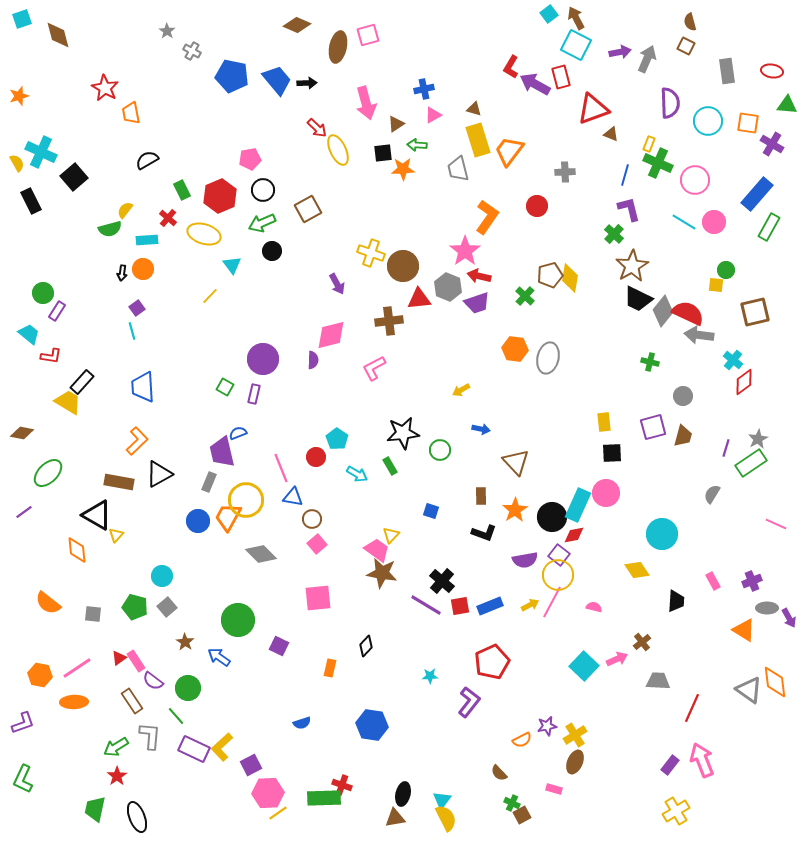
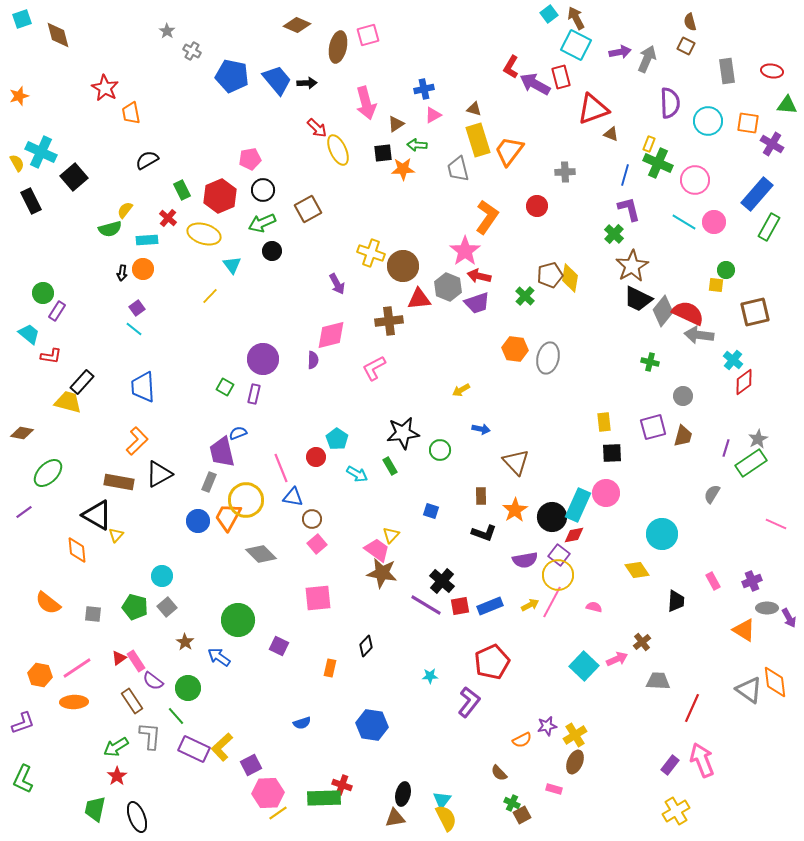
cyan line at (132, 331): moved 2 px right, 2 px up; rotated 36 degrees counterclockwise
yellow trapezoid at (68, 402): rotated 16 degrees counterclockwise
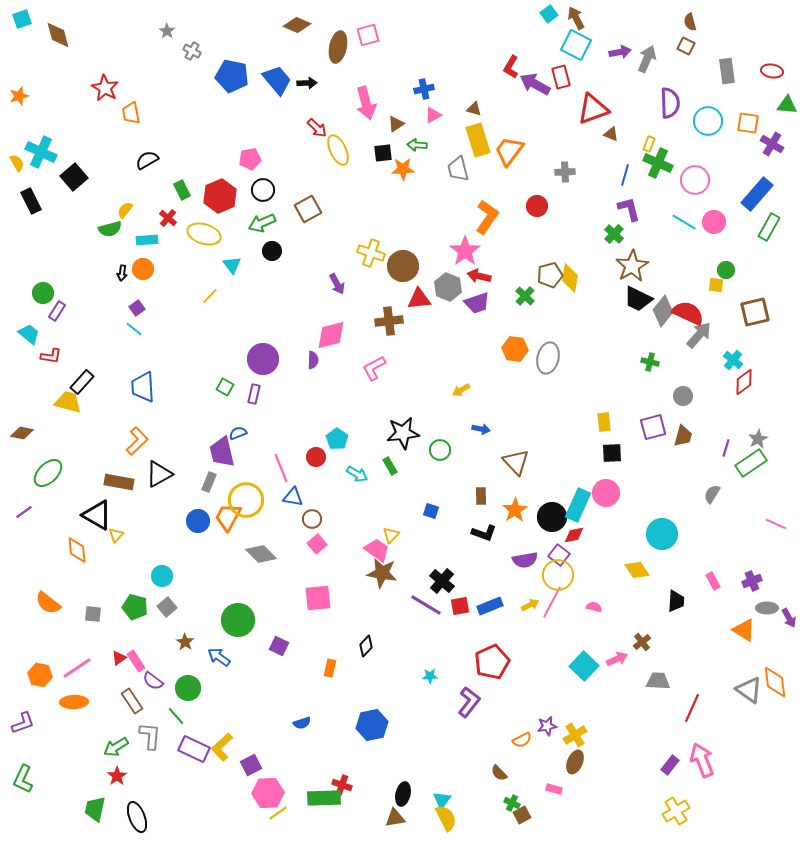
gray arrow at (699, 335): rotated 124 degrees clockwise
blue hexagon at (372, 725): rotated 20 degrees counterclockwise
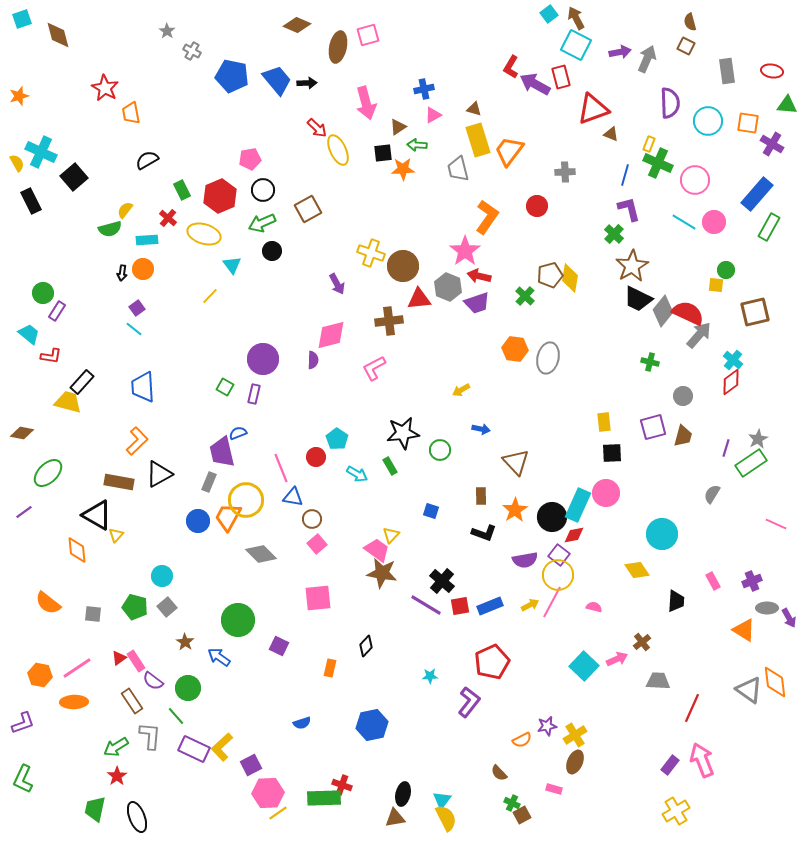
brown triangle at (396, 124): moved 2 px right, 3 px down
red diamond at (744, 382): moved 13 px left
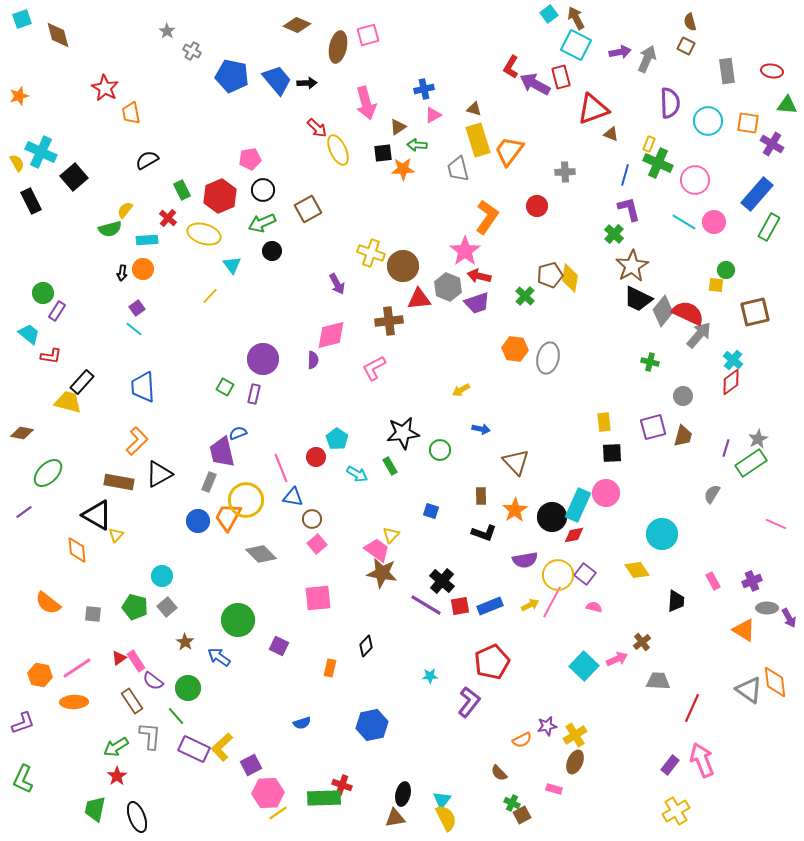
purple square at (559, 555): moved 26 px right, 19 px down
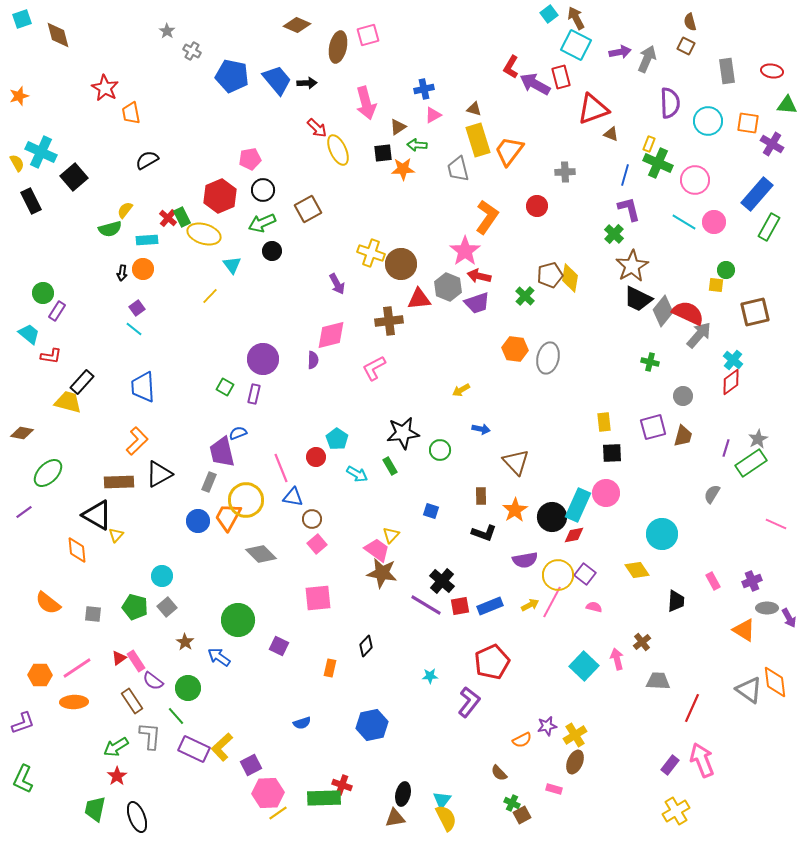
green rectangle at (182, 190): moved 27 px down
brown circle at (403, 266): moved 2 px left, 2 px up
brown rectangle at (119, 482): rotated 12 degrees counterclockwise
pink arrow at (617, 659): rotated 80 degrees counterclockwise
orange hexagon at (40, 675): rotated 10 degrees counterclockwise
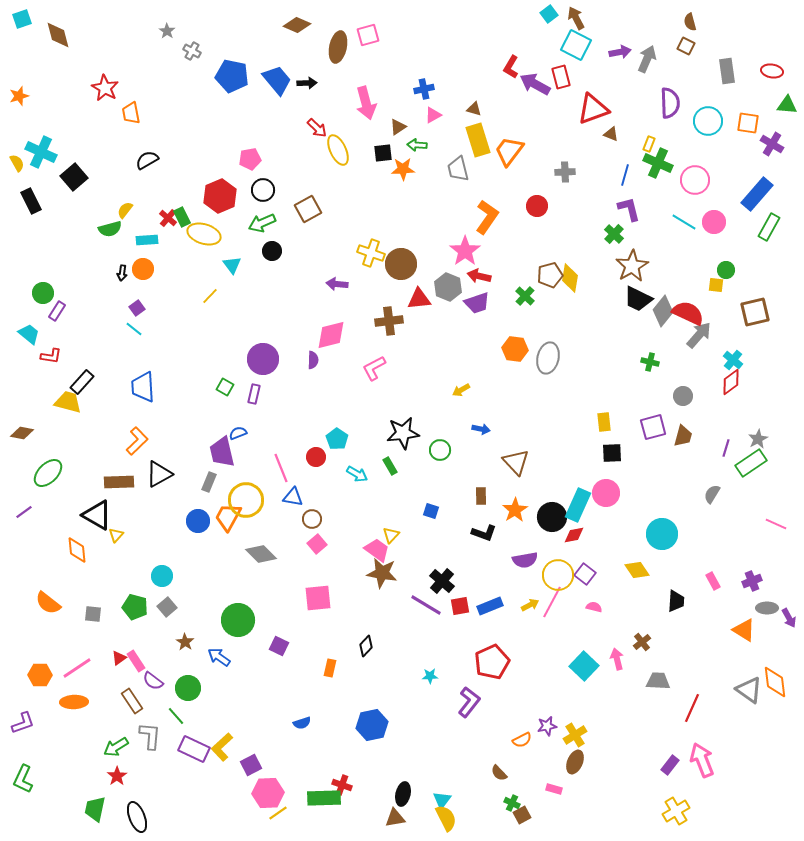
purple arrow at (337, 284): rotated 125 degrees clockwise
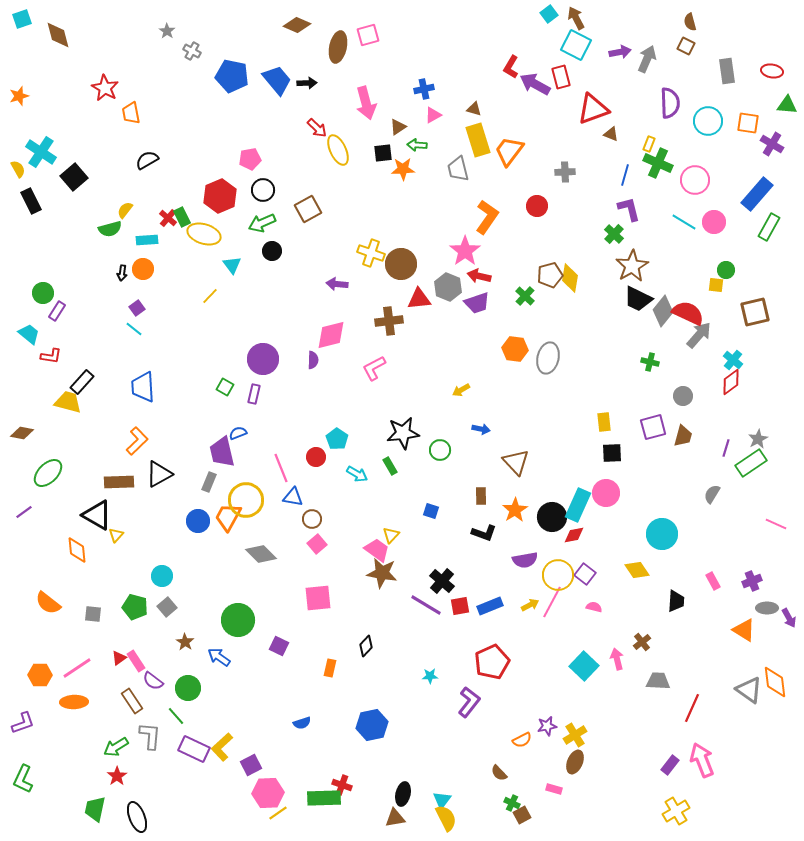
cyan cross at (41, 152): rotated 8 degrees clockwise
yellow semicircle at (17, 163): moved 1 px right, 6 px down
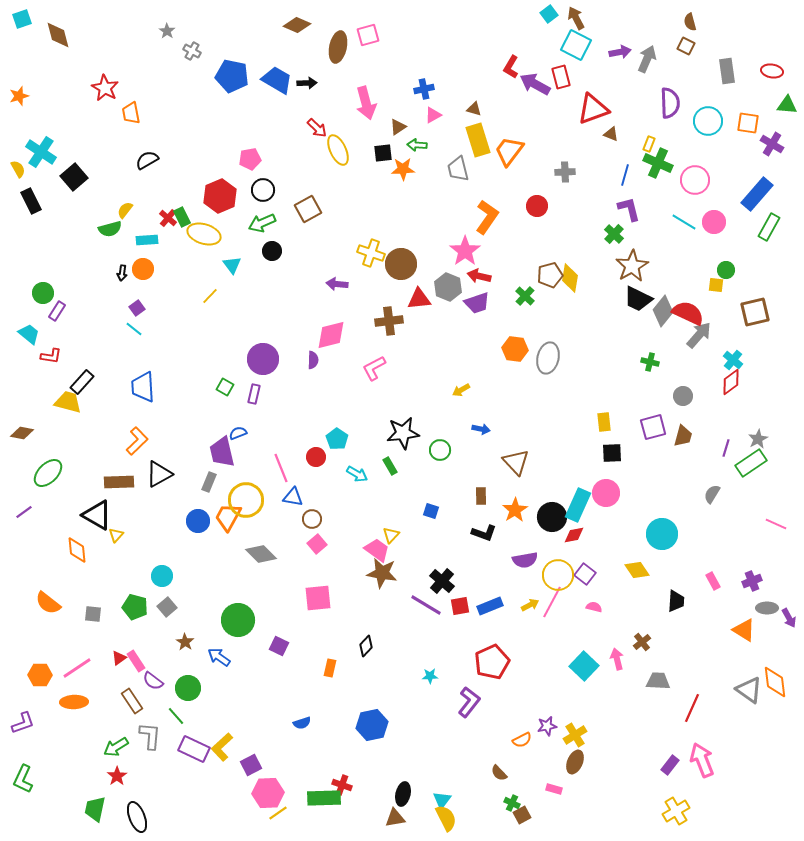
blue trapezoid at (277, 80): rotated 20 degrees counterclockwise
